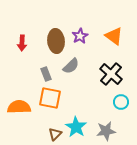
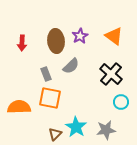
gray star: moved 1 px up
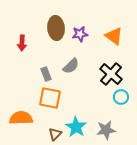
purple star: moved 2 px up; rotated 21 degrees clockwise
brown ellipse: moved 13 px up
cyan circle: moved 5 px up
orange semicircle: moved 2 px right, 11 px down
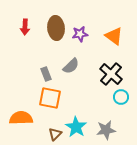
red arrow: moved 3 px right, 16 px up
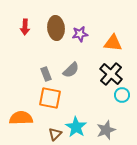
orange triangle: moved 1 px left, 7 px down; rotated 30 degrees counterclockwise
gray semicircle: moved 4 px down
cyan circle: moved 1 px right, 2 px up
gray star: rotated 12 degrees counterclockwise
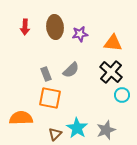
brown ellipse: moved 1 px left, 1 px up
black cross: moved 2 px up
cyan star: moved 1 px right, 1 px down
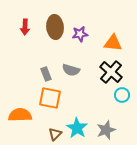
gray semicircle: rotated 60 degrees clockwise
orange semicircle: moved 1 px left, 3 px up
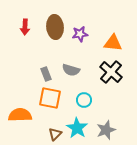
cyan circle: moved 38 px left, 5 px down
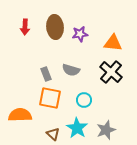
brown triangle: moved 2 px left; rotated 32 degrees counterclockwise
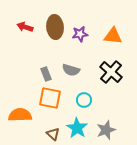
red arrow: rotated 105 degrees clockwise
orange triangle: moved 7 px up
